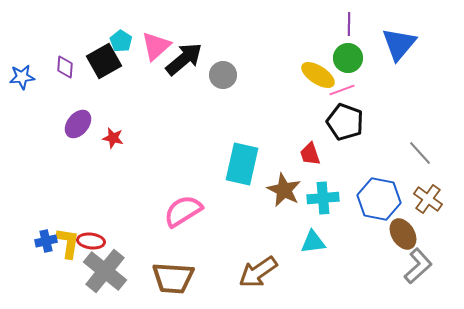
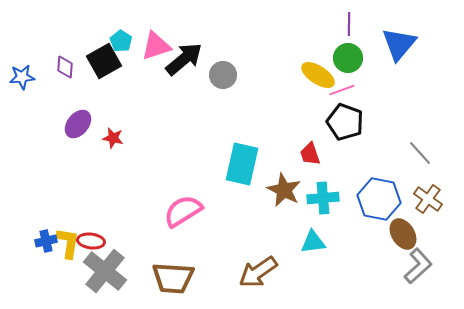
pink triangle: rotated 24 degrees clockwise
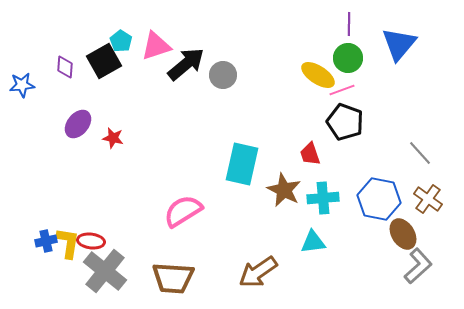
black arrow: moved 2 px right, 5 px down
blue star: moved 8 px down
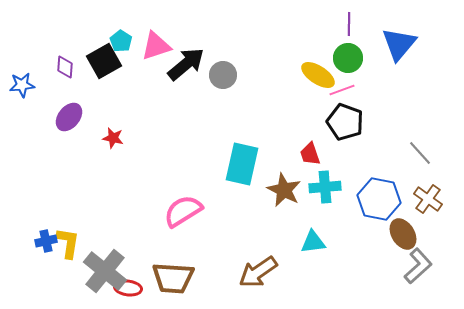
purple ellipse: moved 9 px left, 7 px up
cyan cross: moved 2 px right, 11 px up
red ellipse: moved 37 px right, 47 px down
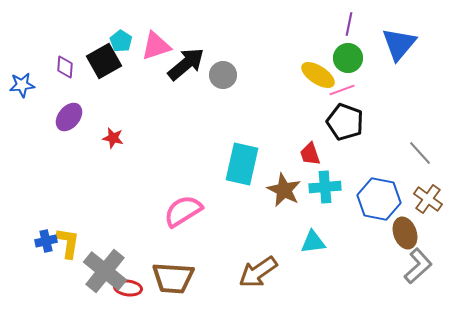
purple line: rotated 10 degrees clockwise
brown ellipse: moved 2 px right, 1 px up; rotated 12 degrees clockwise
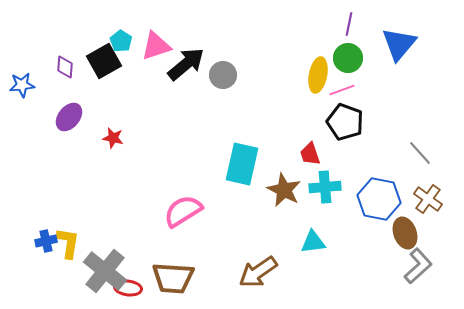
yellow ellipse: rotated 68 degrees clockwise
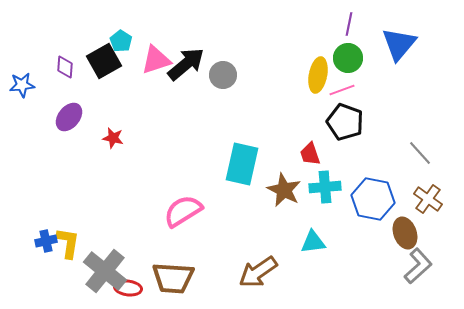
pink triangle: moved 14 px down
blue hexagon: moved 6 px left
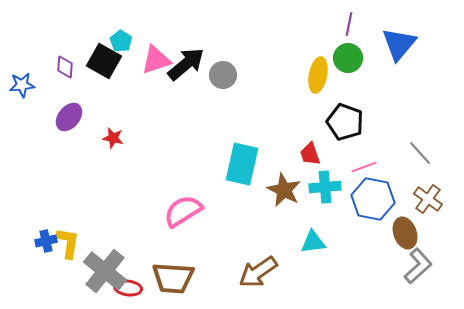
black square: rotated 32 degrees counterclockwise
pink line: moved 22 px right, 77 px down
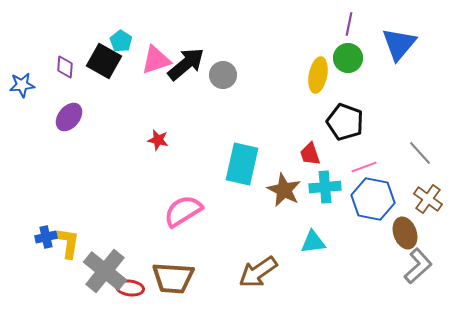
red star: moved 45 px right, 2 px down
blue cross: moved 4 px up
red ellipse: moved 2 px right
